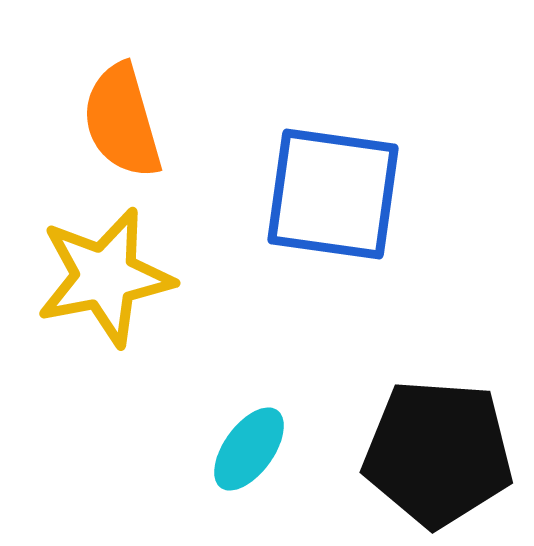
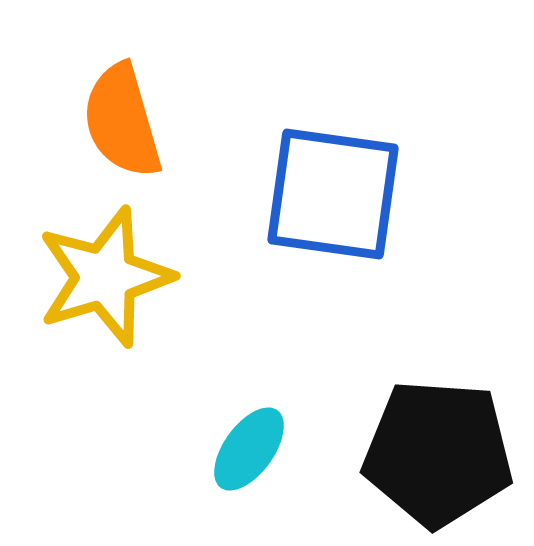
yellow star: rotated 6 degrees counterclockwise
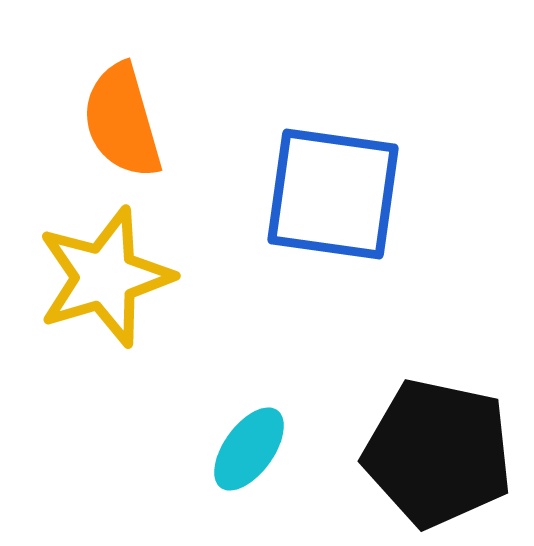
black pentagon: rotated 8 degrees clockwise
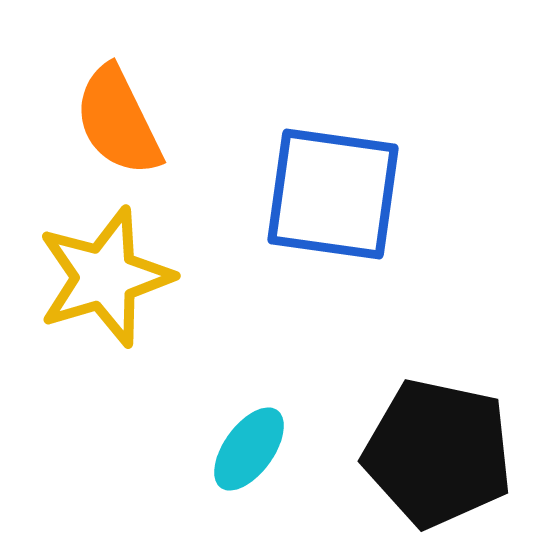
orange semicircle: moved 4 px left; rotated 10 degrees counterclockwise
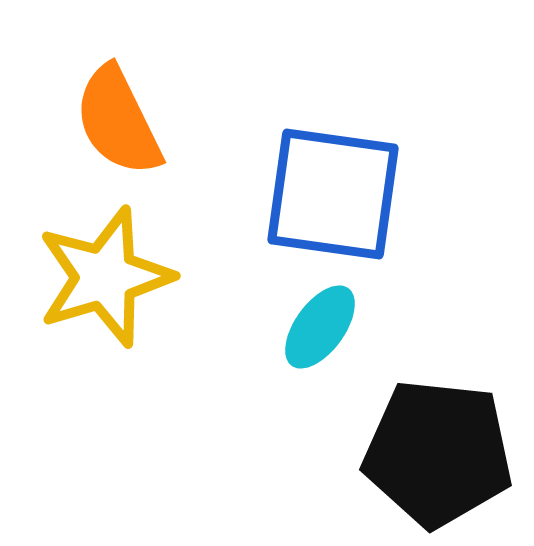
cyan ellipse: moved 71 px right, 122 px up
black pentagon: rotated 6 degrees counterclockwise
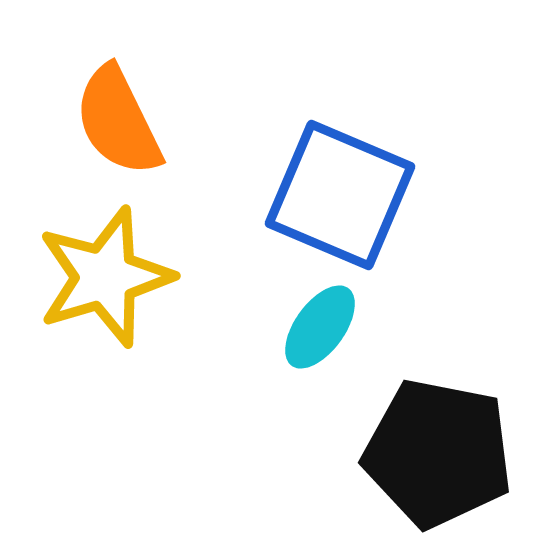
blue square: moved 7 px right, 1 px down; rotated 15 degrees clockwise
black pentagon: rotated 5 degrees clockwise
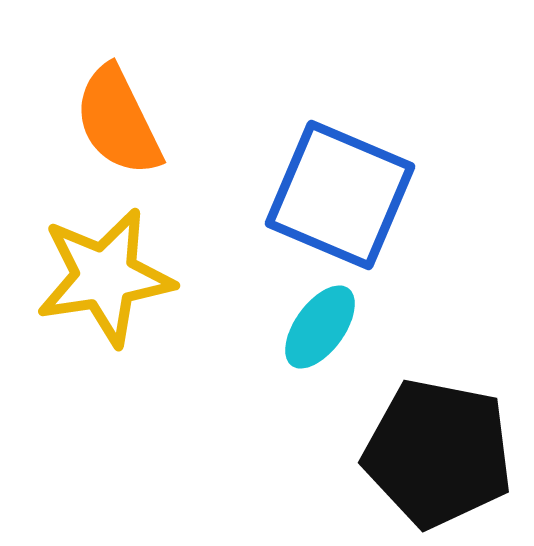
yellow star: rotated 8 degrees clockwise
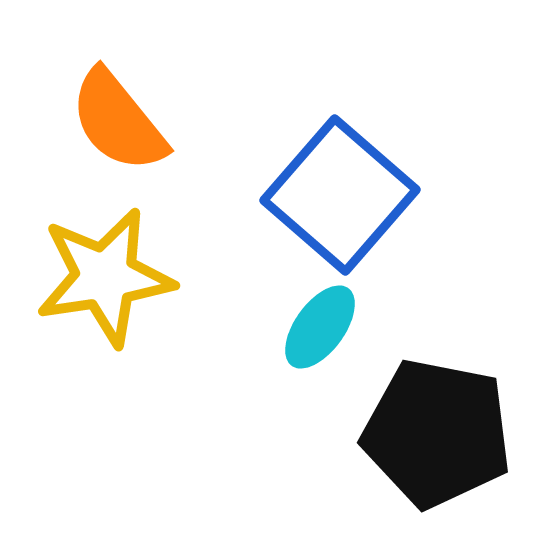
orange semicircle: rotated 13 degrees counterclockwise
blue square: rotated 18 degrees clockwise
black pentagon: moved 1 px left, 20 px up
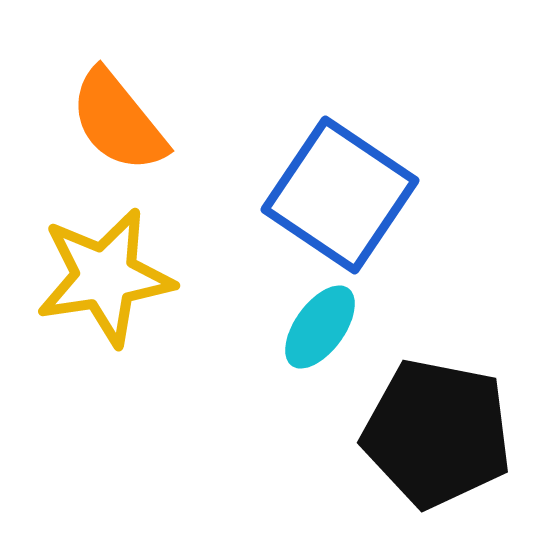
blue square: rotated 7 degrees counterclockwise
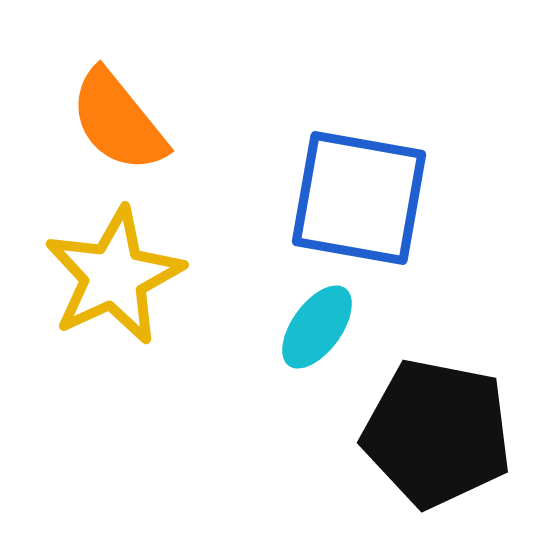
blue square: moved 19 px right, 3 px down; rotated 24 degrees counterclockwise
yellow star: moved 9 px right, 1 px up; rotated 16 degrees counterclockwise
cyan ellipse: moved 3 px left
